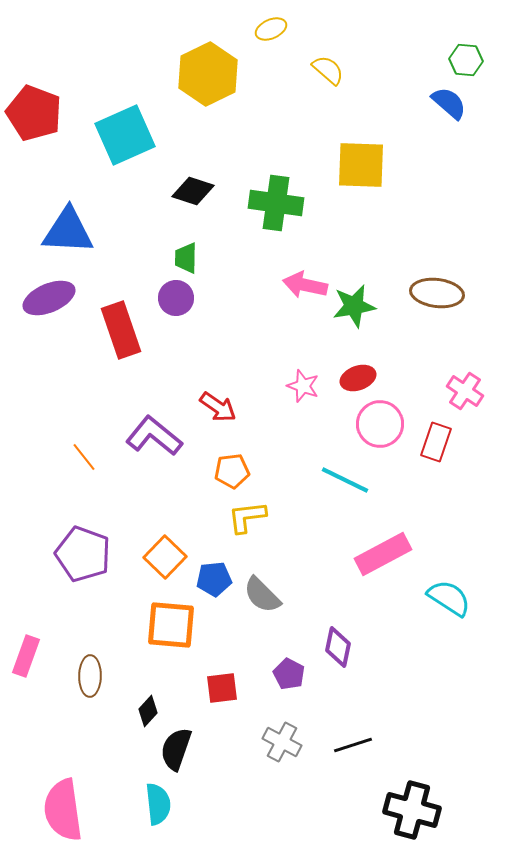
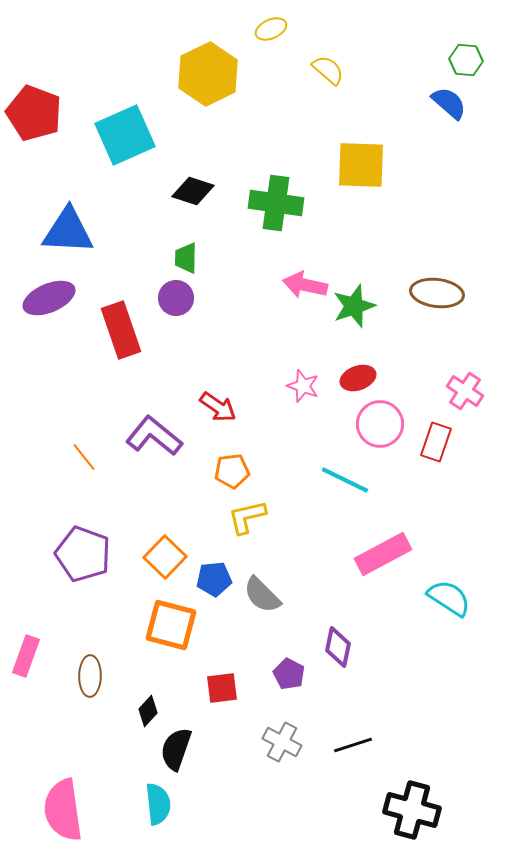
green star at (354, 306): rotated 9 degrees counterclockwise
yellow L-shape at (247, 517): rotated 6 degrees counterclockwise
orange square at (171, 625): rotated 10 degrees clockwise
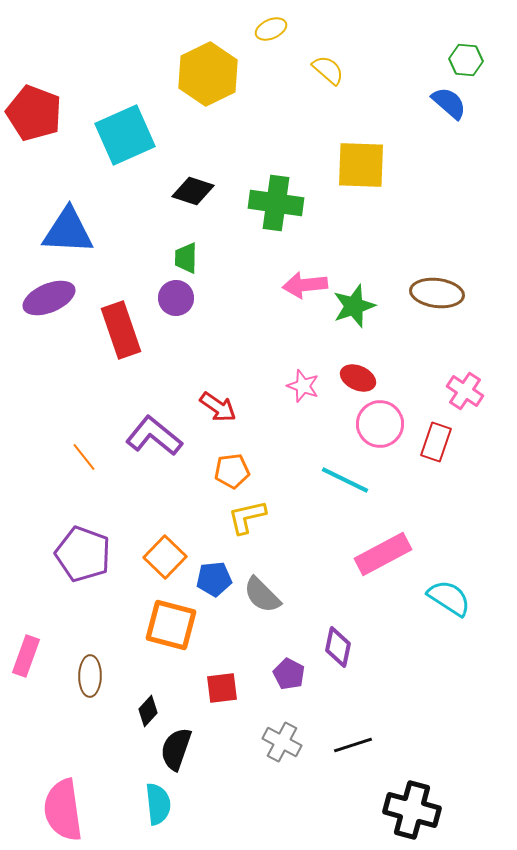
pink arrow at (305, 285): rotated 18 degrees counterclockwise
red ellipse at (358, 378): rotated 44 degrees clockwise
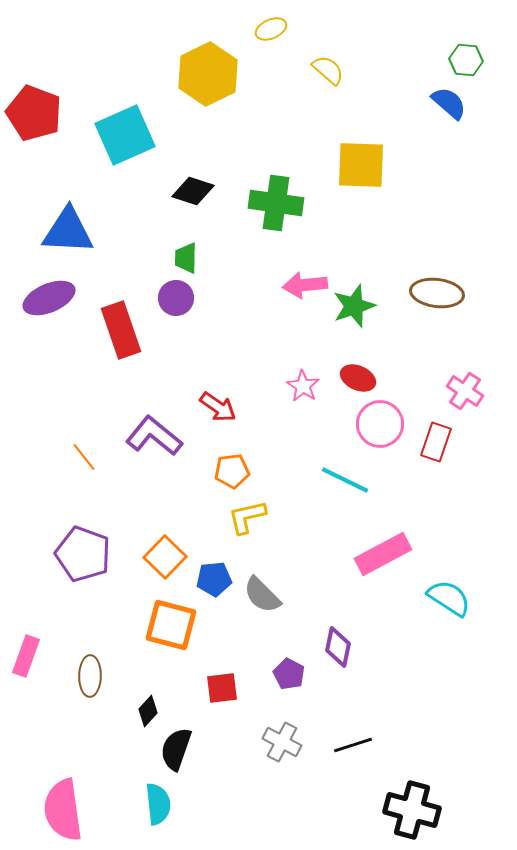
pink star at (303, 386): rotated 12 degrees clockwise
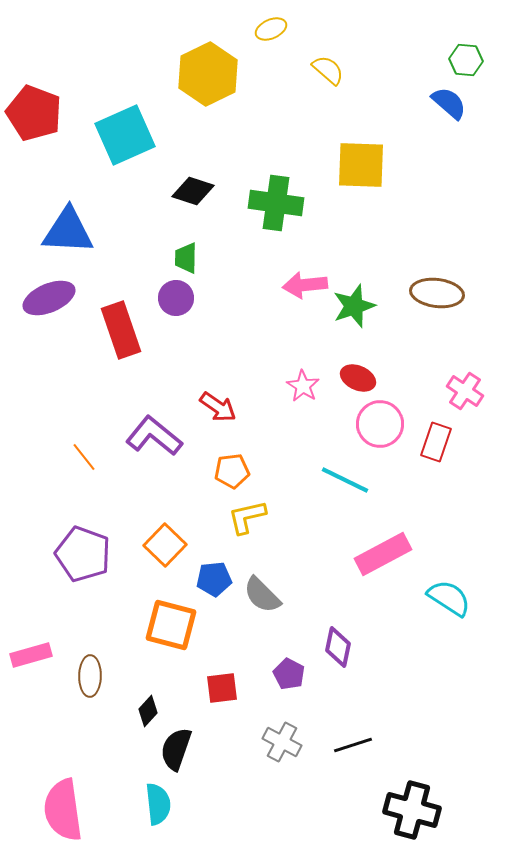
orange square at (165, 557): moved 12 px up
pink rectangle at (26, 656): moved 5 px right, 1 px up; rotated 54 degrees clockwise
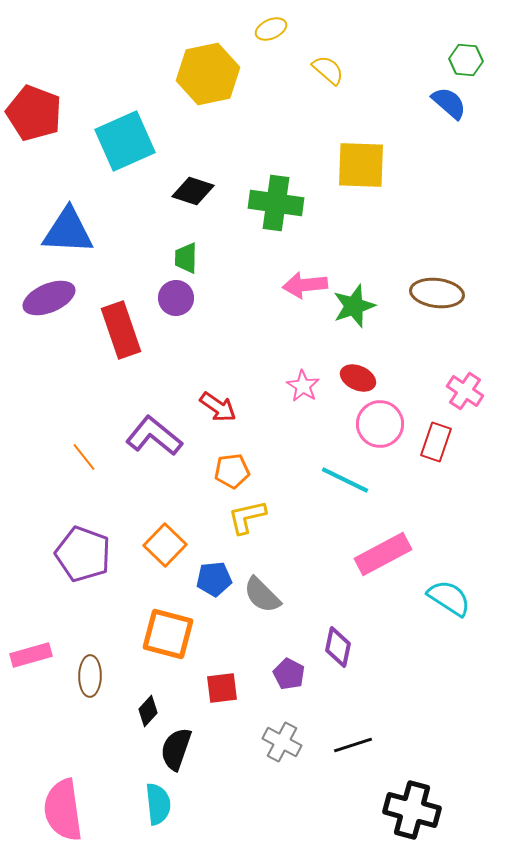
yellow hexagon at (208, 74): rotated 14 degrees clockwise
cyan square at (125, 135): moved 6 px down
orange square at (171, 625): moved 3 px left, 9 px down
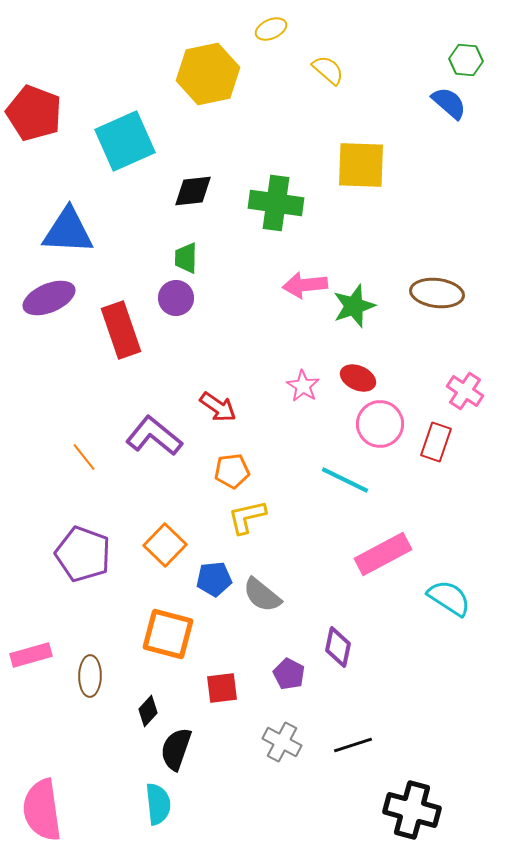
black diamond at (193, 191): rotated 24 degrees counterclockwise
gray semicircle at (262, 595): rotated 6 degrees counterclockwise
pink semicircle at (63, 810): moved 21 px left
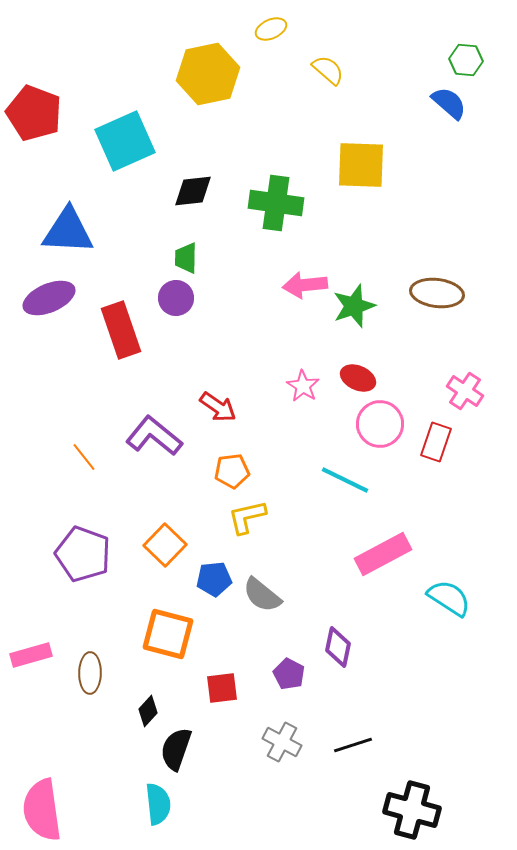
brown ellipse at (90, 676): moved 3 px up
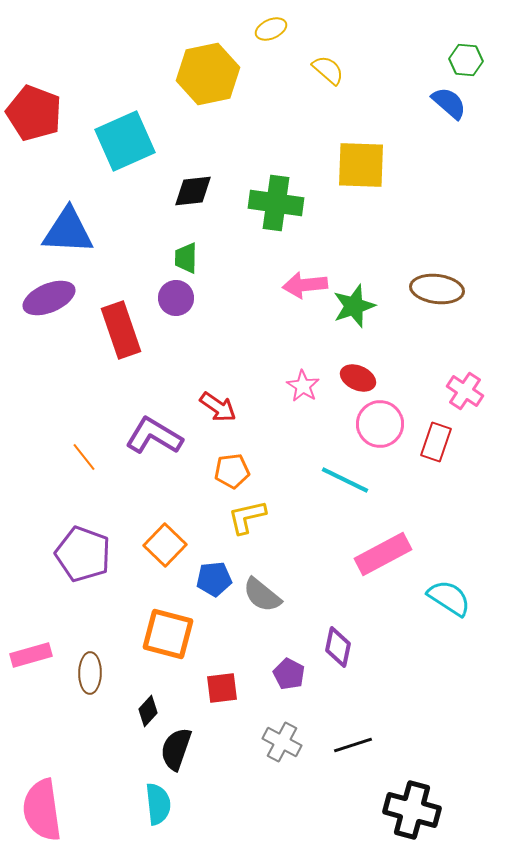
brown ellipse at (437, 293): moved 4 px up
purple L-shape at (154, 436): rotated 8 degrees counterclockwise
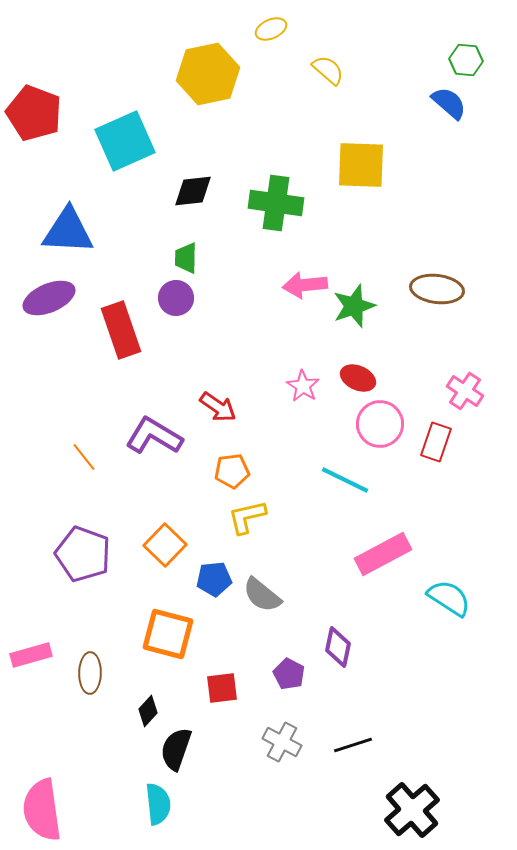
black cross at (412, 810): rotated 34 degrees clockwise
